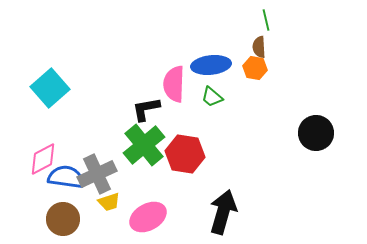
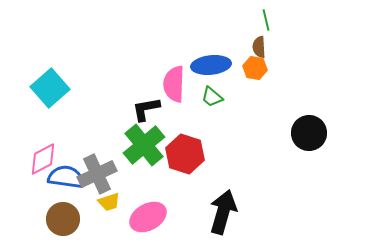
black circle: moved 7 px left
red hexagon: rotated 9 degrees clockwise
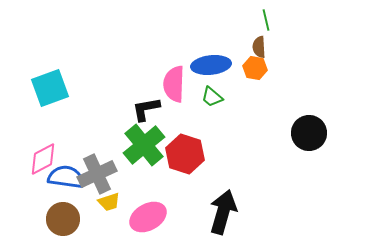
cyan square: rotated 21 degrees clockwise
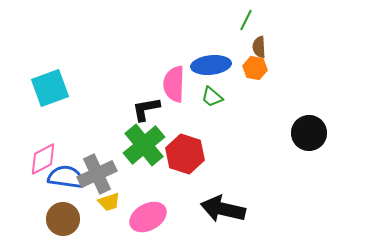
green line: moved 20 px left; rotated 40 degrees clockwise
black arrow: moved 3 px up; rotated 93 degrees counterclockwise
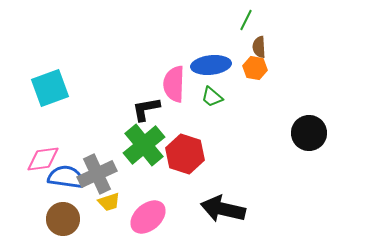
pink diamond: rotated 20 degrees clockwise
pink ellipse: rotated 12 degrees counterclockwise
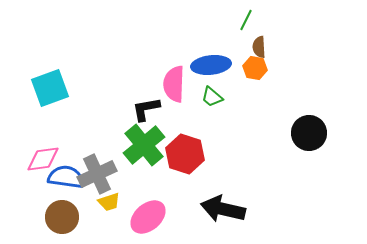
brown circle: moved 1 px left, 2 px up
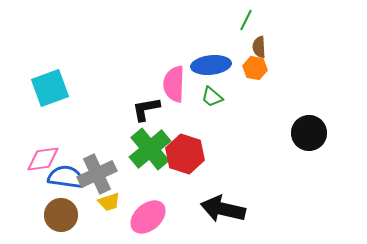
green cross: moved 6 px right, 4 px down
brown circle: moved 1 px left, 2 px up
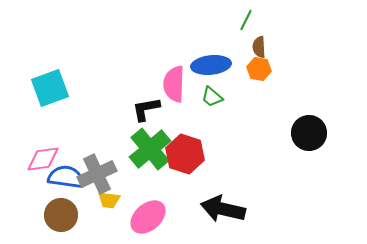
orange hexagon: moved 4 px right, 1 px down
yellow trapezoid: moved 2 px up; rotated 25 degrees clockwise
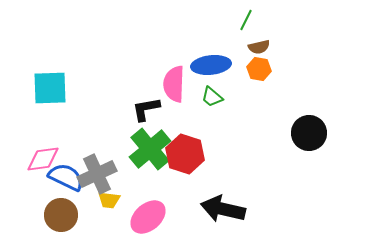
brown semicircle: rotated 100 degrees counterclockwise
cyan square: rotated 18 degrees clockwise
blue semicircle: rotated 18 degrees clockwise
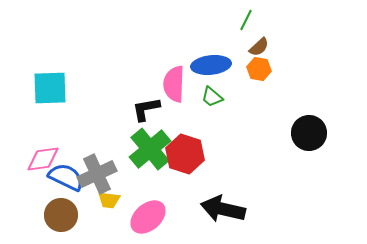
brown semicircle: rotated 30 degrees counterclockwise
